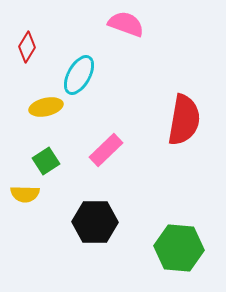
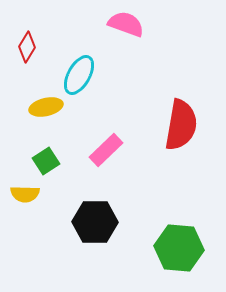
red semicircle: moved 3 px left, 5 px down
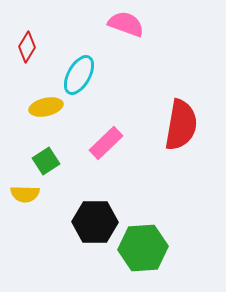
pink rectangle: moved 7 px up
green hexagon: moved 36 px left; rotated 9 degrees counterclockwise
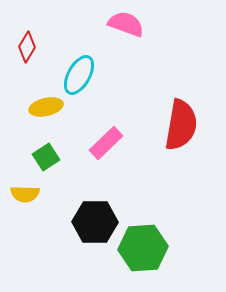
green square: moved 4 px up
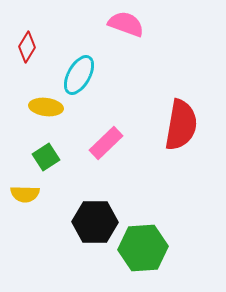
yellow ellipse: rotated 20 degrees clockwise
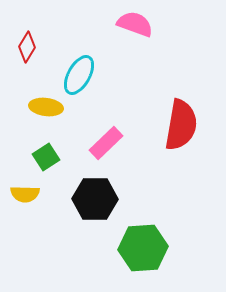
pink semicircle: moved 9 px right
black hexagon: moved 23 px up
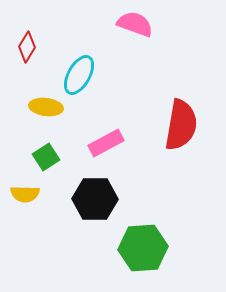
pink rectangle: rotated 16 degrees clockwise
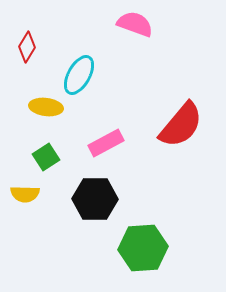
red semicircle: rotated 30 degrees clockwise
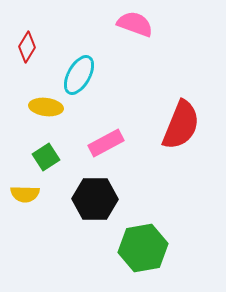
red semicircle: rotated 18 degrees counterclockwise
green hexagon: rotated 6 degrees counterclockwise
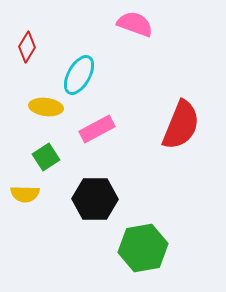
pink rectangle: moved 9 px left, 14 px up
